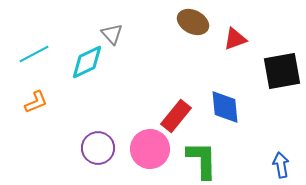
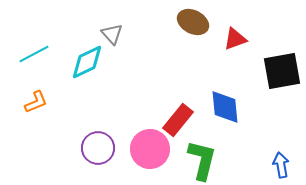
red rectangle: moved 2 px right, 4 px down
green L-shape: rotated 15 degrees clockwise
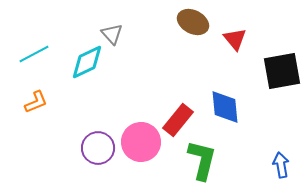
red triangle: rotated 50 degrees counterclockwise
pink circle: moved 9 px left, 7 px up
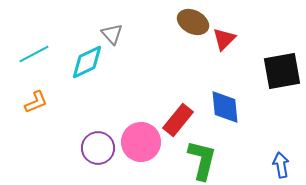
red triangle: moved 11 px left; rotated 25 degrees clockwise
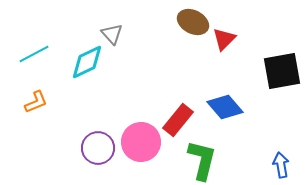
blue diamond: rotated 36 degrees counterclockwise
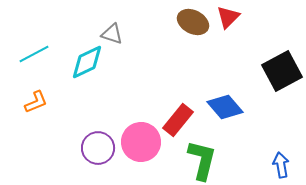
gray triangle: rotated 30 degrees counterclockwise
red triangle: moved 4 px right, 22 px up
black square: rotated 18 degrees counterclockwise
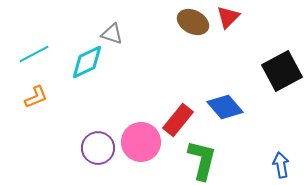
orange L-shape: moved 5 px up
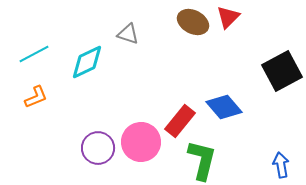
gray triangle: moved 16 px right
blue diamond: moved 1 px left
red rectangle: moved 2 px right, 1 px down
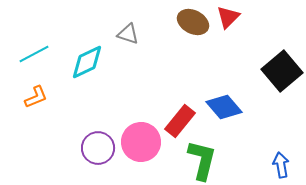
black square: rotated 12 degrees counterclockwise
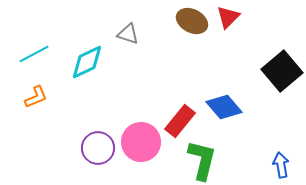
brown ellipse: moved 1 px left, 1 px up
